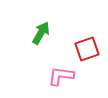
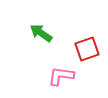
green arrow: rotated 85 degrees counterclockwise
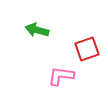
green arrow: moved 4 px left, 3 px up; rotated 20 degrees counterclockwise
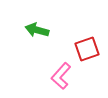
pink L-shape: rotated 56 degrees counterclockwise
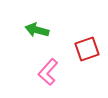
pink L-shape: moved 13 px left, 4 px up
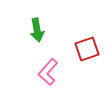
green arrow: rotated 115 degrees counterclockwise
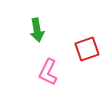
pink L-shape: rotated 16 degrees counterclockwise
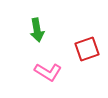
pink L-shape: rotated 84 degrees counterclockwise
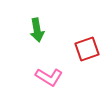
pink L-shape: moved 1 px right, 5 px down
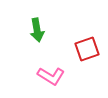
pink L-shape: moved 2 px right, 1 px up
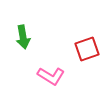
green arrow: moved 14 px left, 7 px down
